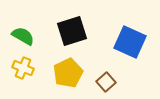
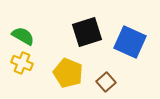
black square: moved 15 px right, 1 px down
yellow cross: moved 1 px left, 5 px up
yellow pentagon: rotated 24 degrees counterclockwise
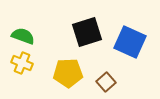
green semicircle: rotated 10 degrees counterclockwise
yellow pentagon: rotated 24 degrees counterclockwise
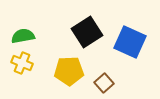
black square: rotated 16 degrees counterclockwise
green semicircle: rotated 30 degrees counterclockwise
yellow pentagon: moved 1 px right, 2 px up
brown square: moved 2 px left, 1 px down
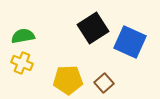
black square: moved 6 px right, 4 px up
yellow pentagon: moved 1 px left, 9 px down
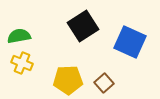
black square: moved 10 px left, 2 px up
green semicircle: moved 4 px left
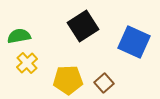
blue square: moved 4 px right
yellow cross: moved 5 px right; rotated 25 degrees clockwise
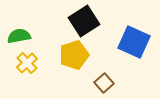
black square: moved 1 px right, 5 px up
yellow pentagon: moved 6 px right, 25 px up; rotated 16 degrees counterclockwise
